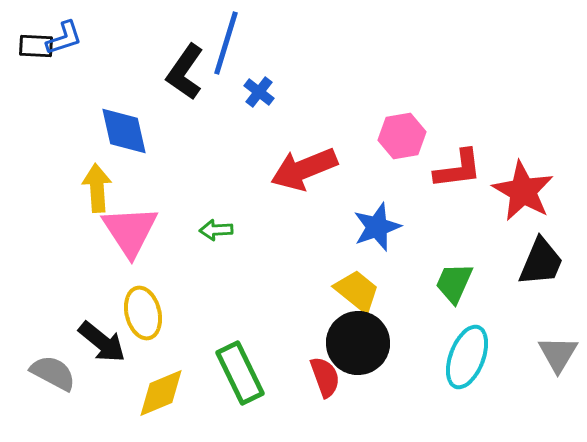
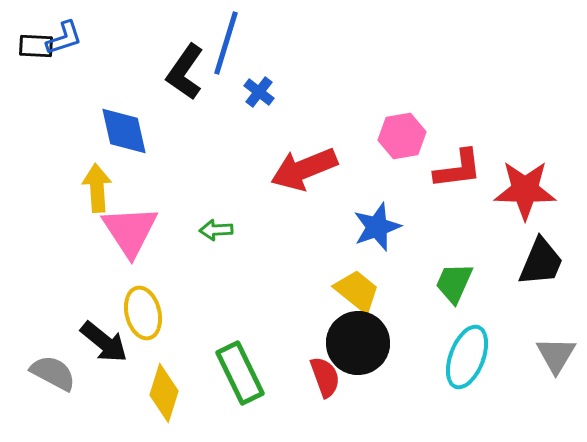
red star: moved 2 px right, 1 px up; rotated 28 degrees counterclockwise
black arrow: moved 2 px right
gray triangle: moved 2 px left, 1 px down
yellow diamond: moved 3 px right; rotated 50 degrees counterclockwise
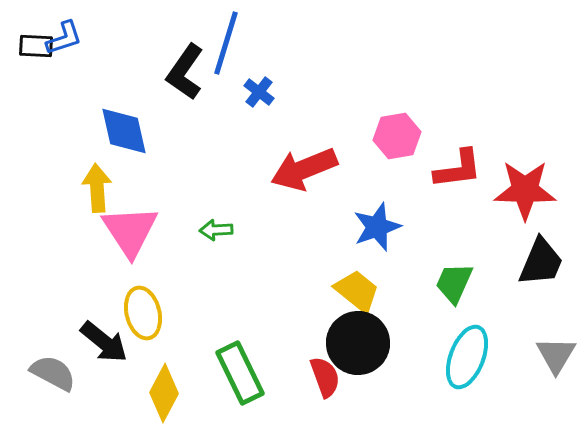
pink hexagon: moved 5 px left
yellow diamond: rotated 10 degrees clockwise
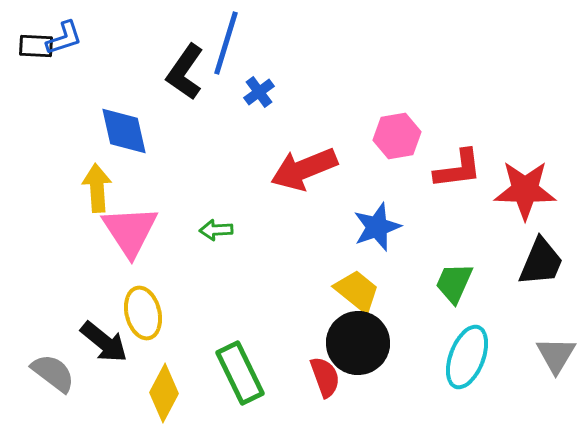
blue cross: rotated 16 degrees clockwise
gray semicircle: rotated 9 degrees clockwise
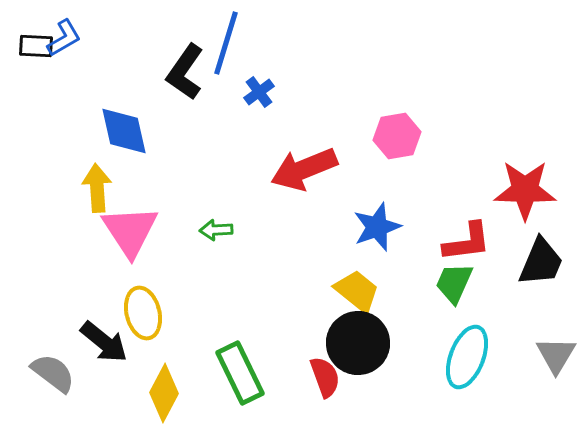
blue L-shape: rotated 12 degrees counterclockwise
red L-shape: moved 9 px right, 73 px down
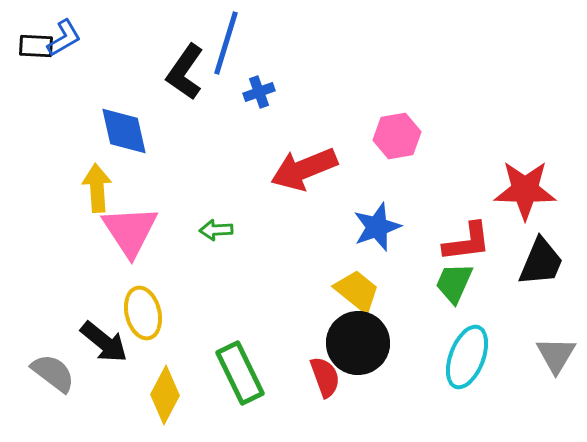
blue cross: rotated 16 degrees clockwise
yellow diamond: moved 1 px right, 2 px down
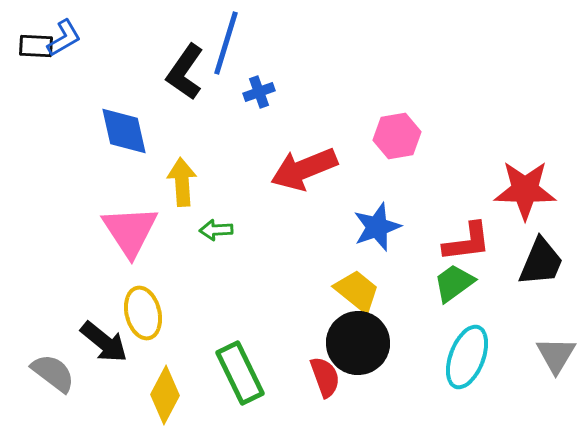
yellow arrow: moved 85 px right, 6 px up
green trapezoid: rotated 30 degrees clockwise
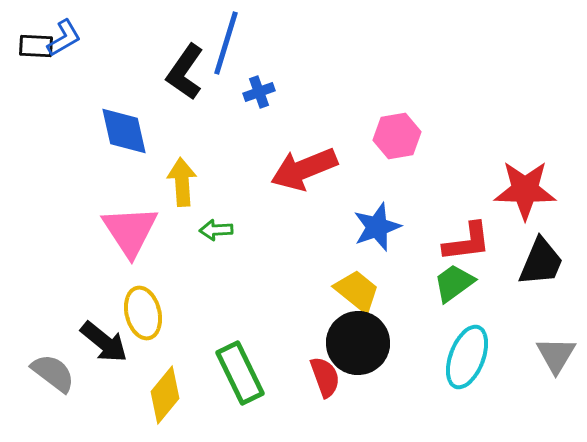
yellow diamond: rotated 12 degrees clockwise
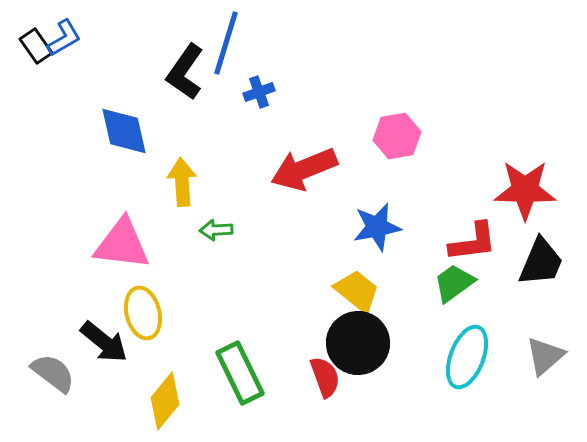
black rectangle: rotated 52 degrees clockwise
blue star: rotated 9 degrees clockwise
pink triangle: moved 8 px left, 13 px down; rotated 50 degrees counterclockwise
red L-shape: moved 6 px right
gray triangle: moved 11 px left, 1 px down; rotated 18 degrees clockwise
yellow diamond: moved 6 px down
